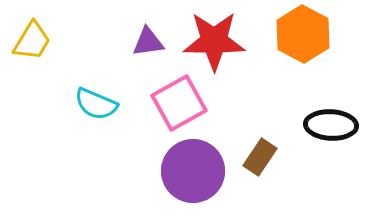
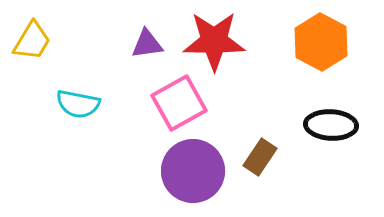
orange hexagon: moved 18 px right, 8 px down
purple triangle: moved 1 px left, 2 px down
cyan semicircle: moved 18 px left; rotated 12 degrees counterclockwise
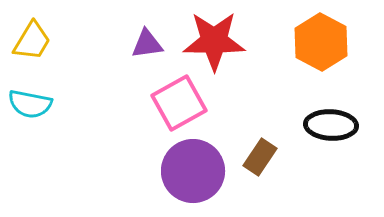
cyan semicircle: moved 48 px left
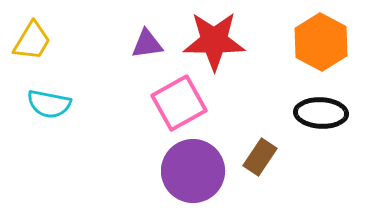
cyan semicircle: moved 19 px right
black ellipse: moved 10 px left, 12 px up
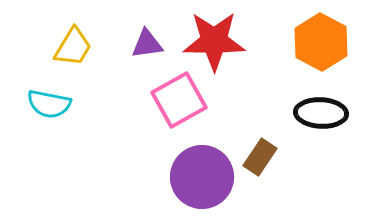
yellow trapezoid: moved 41 px right, 6 px down
pink square: moved 3 px up
purple circle: moved 9 px right, 6 px down
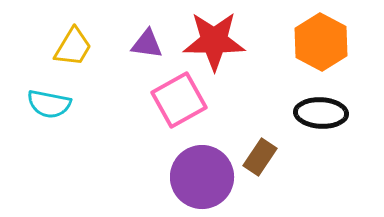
purple triangle: rotated 16 degrees clockwise
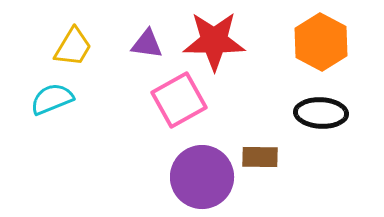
cyan semicircle: moved 3 px right, 5 px up; rotated 147 degrees clockwise
brown rectangle: rotated 57 degrees clockwise
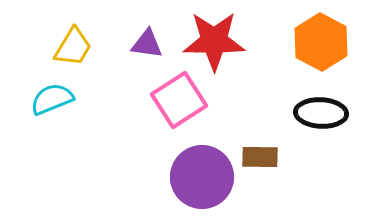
pink square: rotated 4 degrees counterclockwise
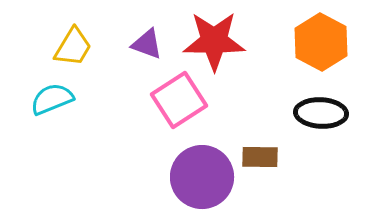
purple triangle: rotated 12 degrees clockwise
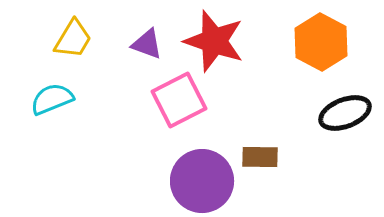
red star: rotated 18 degrees clockwise
yellow trapezoid: moved 8 px up
pink square: rotated 6 degrees clockwise
black ellipse: moved 24 px right; rotated 24 degrees counterclockwise
purple circle: moved 4 px down
